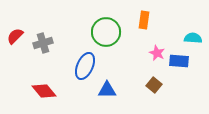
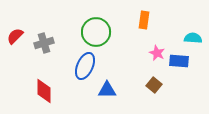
green circle: moved 10 px left
gray cross: moved 1 px right
red diamond: rotated 40 degrees clockwise
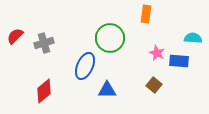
orange rectangle: moved 2 px right, 6 px up
green circle: moved 14 px right, 6 px down
red diamond: rotated 50 degrees clockwise
